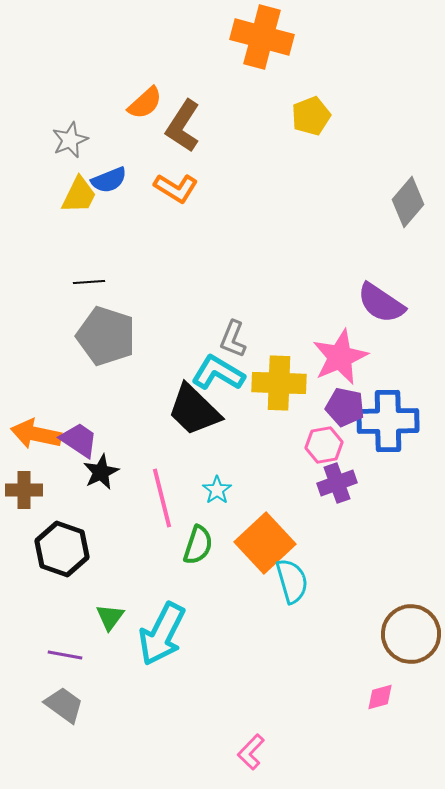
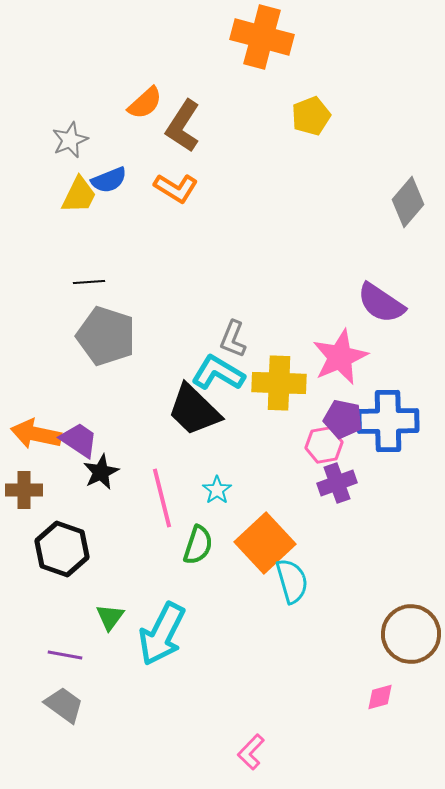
purple pentagon: moved 2 px left, 12 px down
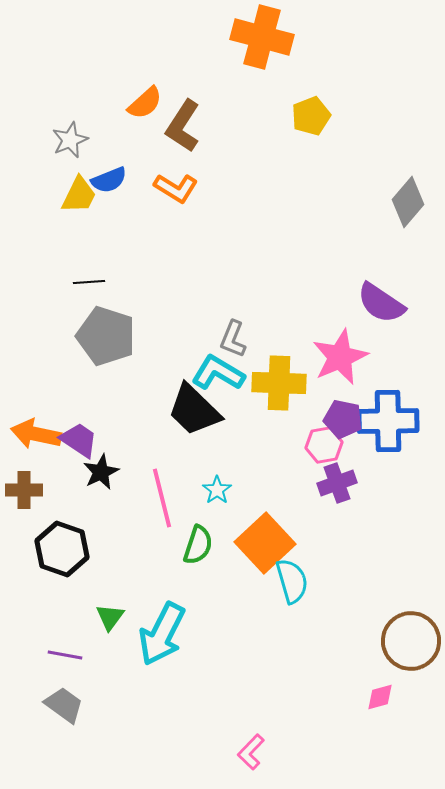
brown circle: moved 7 px down
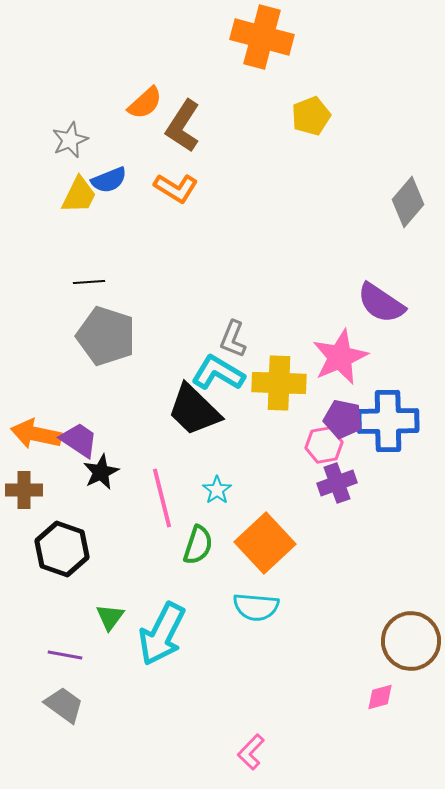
cyan semicircle: moved 36 px left, 26 px down; rotated 111 degrees clockwise
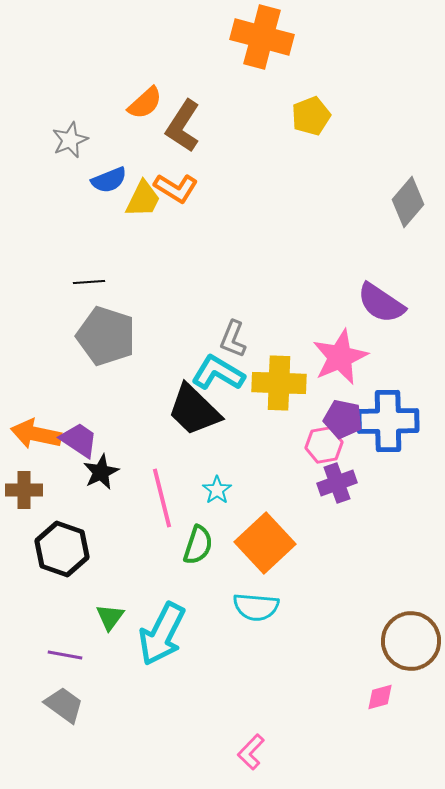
yellow trapezoid: moved 64 px right, 4 px down
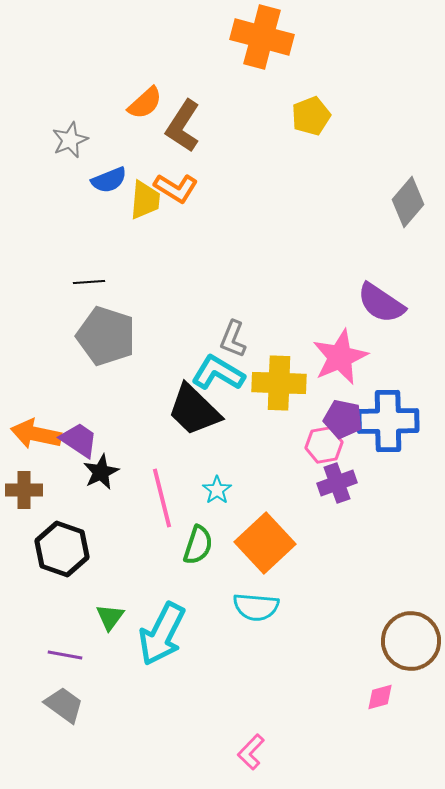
yellow trapezoid: moved 2 px right, 1 px down; rotated 21 degrees counterclockwise
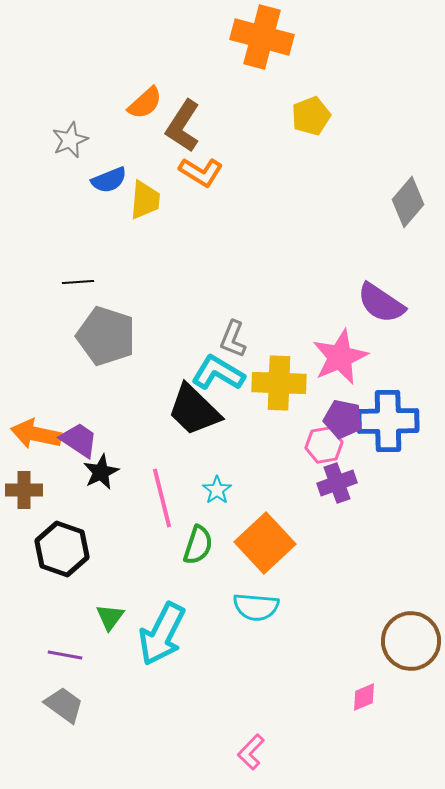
orange L-shape: moved 25 px right, 16 px up
black line: moved 11 px left
pink diamond: moved 16 px left; rotated 8 degrees counterclockwise
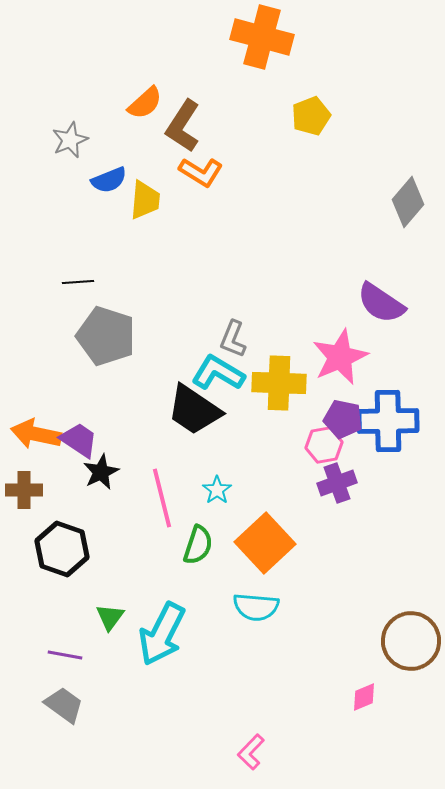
black trapezoid: rotated 10 degrees counterclockwise
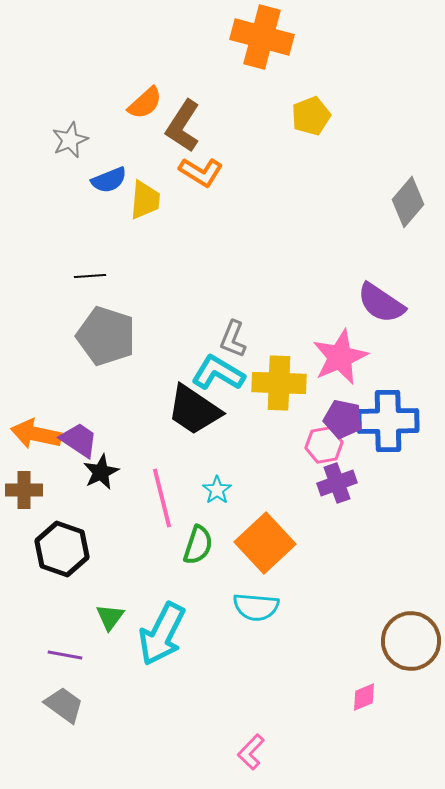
black line: moved 12 px right, 6 px up
